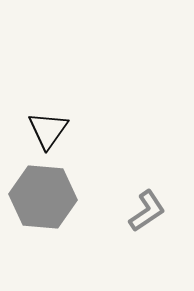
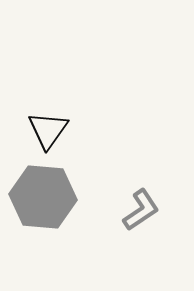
gray L-shape: moved 6 px left, 1 px up
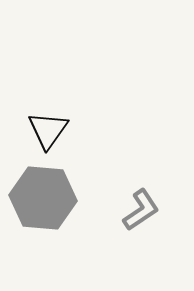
gray hexagon: moved 1 px down
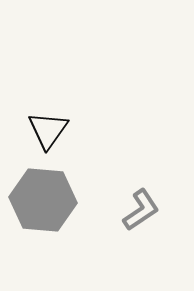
gray hexagon: moved 2 px down
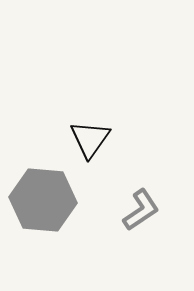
black triangle: moved 42 px right, 9 px down
